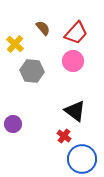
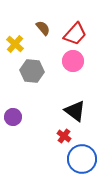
red trapezoid: moved 1 px left, 1 px down
purple circle: moved 7 px up
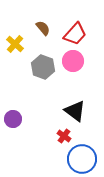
gray hexagon: moved 11 px right, 4 px up; rotated 15 degrees clockwise
purple circle: moved 2 px down
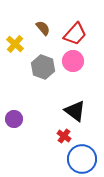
purple circle: moved 1 px right
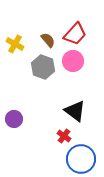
brown semicircle: moved 5 px right, 12 px down
yellow cross: rotated 12 degrees counterclockwise
blue circle: moved 1 px left
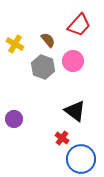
red trapezoid: moved 4 px right, 9 px up
red cross: moved 2 px left, 2 px down
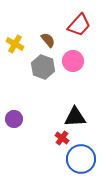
black triangle: moved 6 px down; rotated 40 degrees counterclockwise
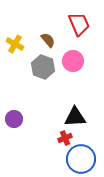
red trapezoid: moved 1 px up; rotated 65 degrees counterclockwise
red cross: moved 3 px right; rotated 32 degrees clockwise
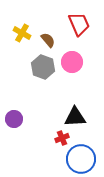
yellow cross: moved 7 px right, 11 px up
pink circle: moved 1 px left, 1 px down
red cross: moved 3 px left
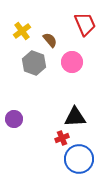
red trapezoid: moved 6 px right
yellow cross: moved 2 px up; rotated 24 degrees clockwise
brown semicircle: moved 2 px right
gray hexagon: moved 9 px left, 4 px up
blue circle: moved 2 px left
